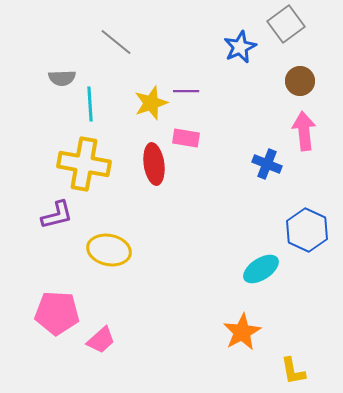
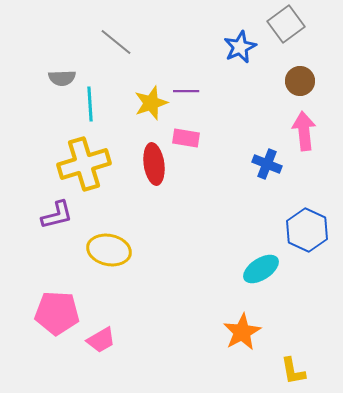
yellow cross: rotated 27 degrees counterclockwise
pink trapezoid: rotated 12 degrees clockwise
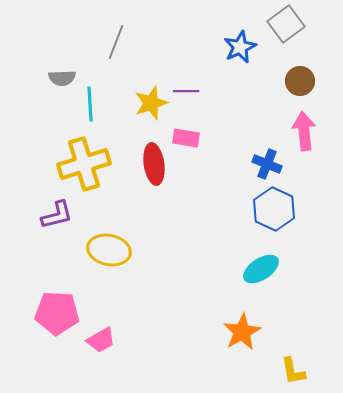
gray line: rotated 72 degrees clockwise
blue hexagon: moved 33 px left, 21 px up
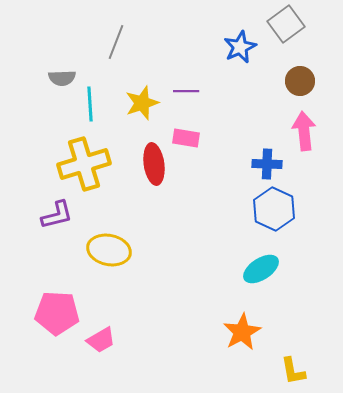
yellow star: moved 9 px left
blue cross: rotated 20 degrees counterclockwise
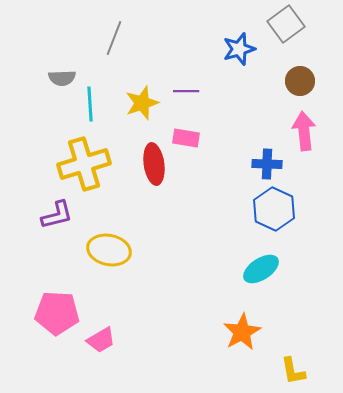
gray line: moved 2 px left, 4 px up
blue star: moved 1 px left, 2 px down; rotated 8 degrees clockwise
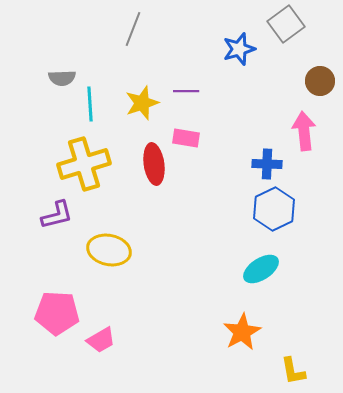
gray line: moved 19 px right, 9 px up
brown circle: moved 20 px right
blue hexagon: rotated 9 degrees clockwise
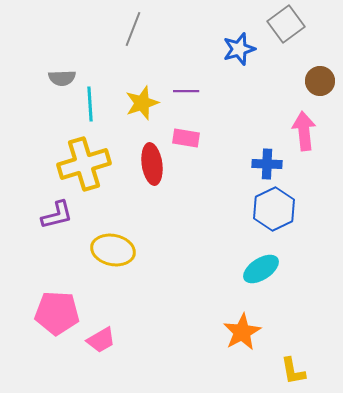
red ellipse: moved 2 px left
yellow ellipse: moved 4 px right
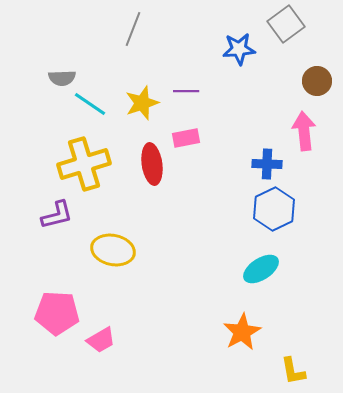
blue star: rotated 12 degrees clockwise
brown circle: moved 3 px left
cyan line: rotated 52 degrees counterclockwise
pink rectangle: rotated 20 degrees counterclockwise
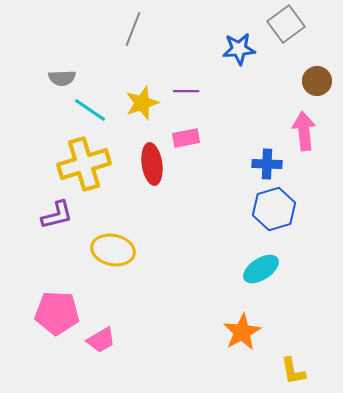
cyan line: moved 6 px down
blue hexagon: rotated 9 degrees clockwise
